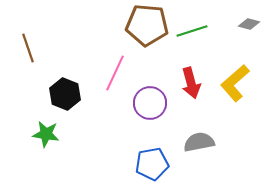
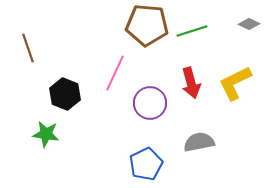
gray diamond: rotated 10 degrees clockwise
yellow L-shape: rotated 15 degrees clockwise
blue pentagon: moved 6 px left; rotated 16 degrees counterclockwise
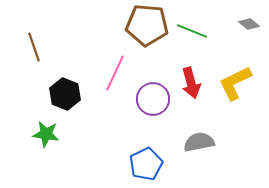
gray diamond: rotated 15 degrees clockwise
green line: rotated 40 degrees clockwise
brown line: moved 6 px right, 1 px up
purple circle: moved 3 px right, 4 px up
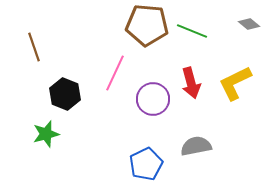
green star: rotated 24 degrees counterclockwise
gray semicircle: moved 3 px left, 4 px down
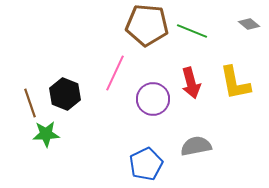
brown line: moved 4 px left, 56 px down
yellow L-shape: rotated 75 degrees counterclockwise
green star: rotated 12 degrees clockwise
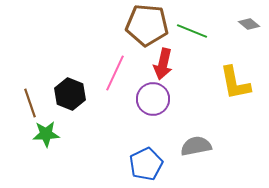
red arrow: moved 28 px left, 19 px up; rotated 28 degrees clockwise
black hexagon: moved 5 px right
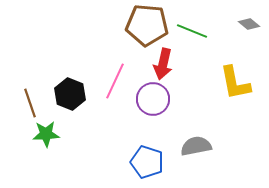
pink line: moved 8 px down
blue pentagon: moved 1 px right, 2 px up; rotated 28 degrees counterclockwise
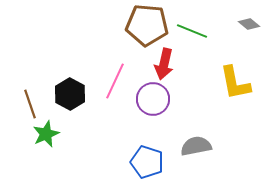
red arrow: moved 1 px right
black hexagon: rotated 8 degrees clockwise
brown line: moved 1 px down
green star: rotated 20 degrees counterclockwise
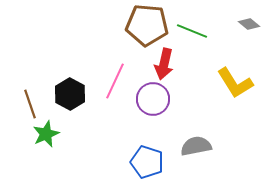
yellow L-shape: rotated 21 degrees counterclockwise
